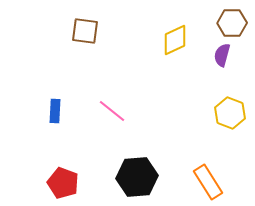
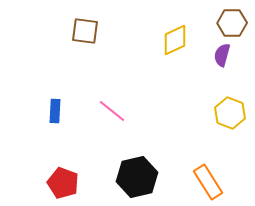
black hexagon: rotated 9 degrees counterclockwise
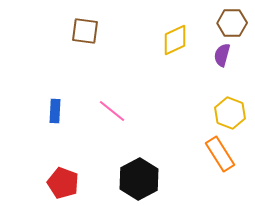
black hexagon: moved 2 px right, 2 px down; rotated 15 degrees counterclockwise
orange rectangle: moved 12 px right, 28 px up
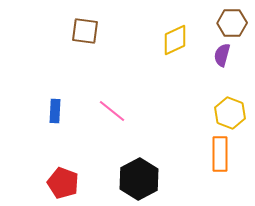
orange rectangle: rotated 32 degrees clockwise
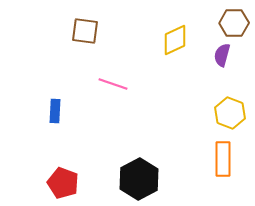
brown hexagon: moved 2 px right
pink line: moved 1 px right, 27 px up; rotated 20 degrees counterclockwise
orange rectangle: moved 3 px right, 5 px down
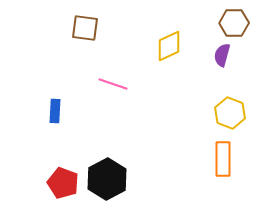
brown square: moved 3 px up
yellow diamond: moved 6 px left, 6 px down
black hexagon: moved 32 px left
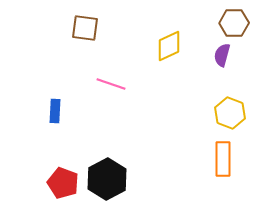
pink line: moved 2 px left
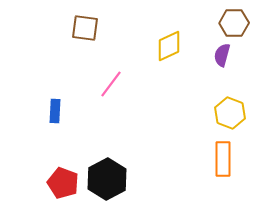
pink line: rotated 72 degrees counterclockwise
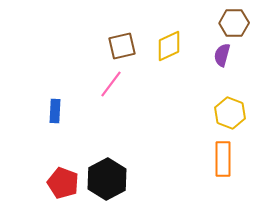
brown square: moved 37 px right, 18 px down; rotated 20 degrees counterclockwise
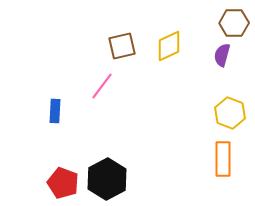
pink line: moved 9 px left, 2 px down
